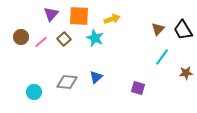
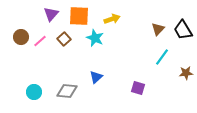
pink line: moved 1 px left, 1 px up
gray diamond: moved 9 px down
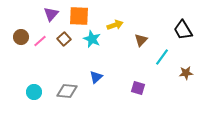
yellow arrow: moved 3 px right, 6 px down
brown triangle: moved 17 px left, 11 px down
cyan star: moved 3 px left, 1 px down
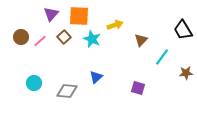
brown square: moved 2 px up
cyan circle: moved 9 px up
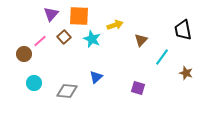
black trapezoid: rotated 20 degrees clockwise
brown circle: moved 3 px right, 17 px down
brown star: rotated 24 degrees clockwise
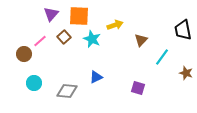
blue triangle: rotated 16 degrees clockwise
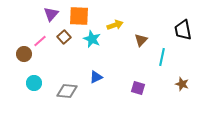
cyan line: rotated 24 degrees counterclockwise
brown star: moved 4 px left, 11 px down
